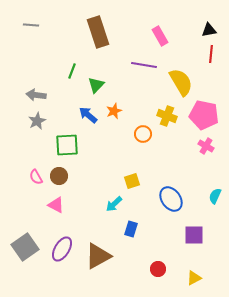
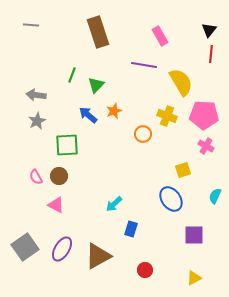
black triangle: rotated 42 degrees counterclockwise
green line: moved 4 px down
pink pentagon: rotated 8 degrees counterclockwise
yellow square: moved 51 px right, 11 px up
red circle: moved 13 px left, 1 px down
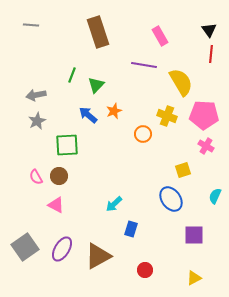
black triangle: rotated 14 degrees counterclockwise
gray arrow: rotated 18 degrees counterclockwise
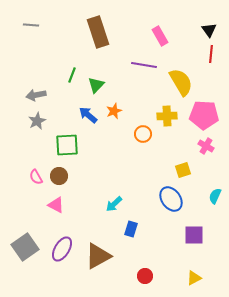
yellow cross: rotated 24 degrees counterclockwise
red circle: moved 6 px down
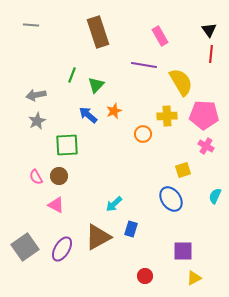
purple square: moved 11 px left, 16 px down
brown triangle: moved 19 px up
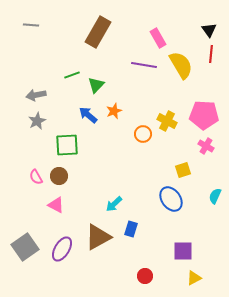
brown rectangle: rotated 48 degrees clockwise
pink rectangle: moved 2 px left, 2 px down
green line: rotated 49 degrees clockwise
yellow semicircle: moved 17 px up
yellow cross: moved 5 px down; rotated 30 degrees clockwise
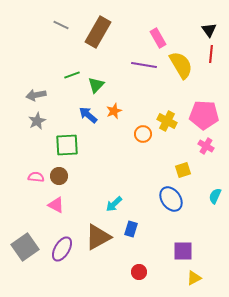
gray line: moved 30 px right; rotated 21 degrees clockwise
pink semicircle: rotated 126 degrees clockwise
red circle: moved 6 px left, 4 px up
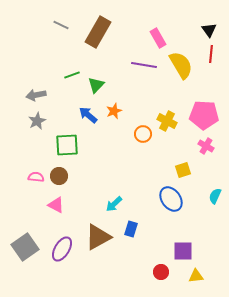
red circle: moved 22 px right
yellow triangle: moved 2 px right, 2 px up; rotated 21 degrees clockwise
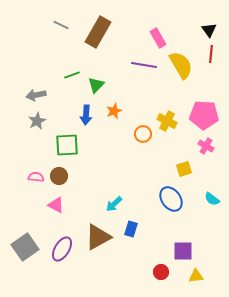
blue arrow: moved 2 px left; rotated 126 degrees counterclockwise
yellow square: moved 1 px right, 1 px up
cyan semicircle: moved 3 px left, 3 px down; rotated 77 degrees counterclockwise
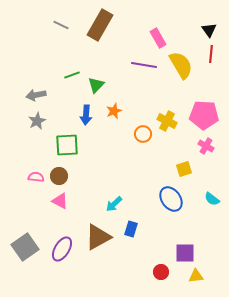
brown rectangle: moved 2 px right, 7 px up
pink triangle: moved 4 px right, 4 px up
purple square: moved 2 px right, 2 px down
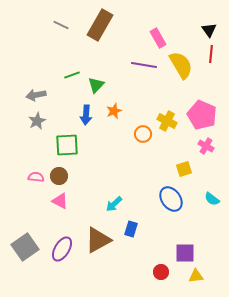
pink pentagon: moved 2 px left; rotated 20 degrees clockwise
brown triangle: moved 3 px down
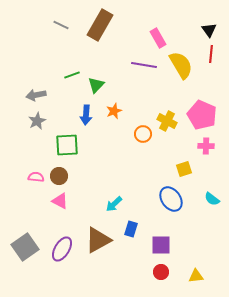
pink cross: rotated 28 degrees counterclockwise
purple square: moved 24 px left, 8 px up
